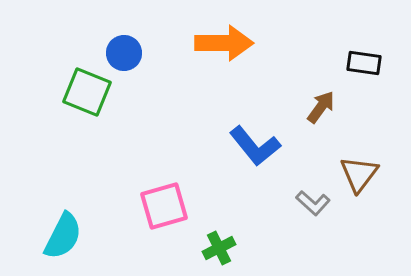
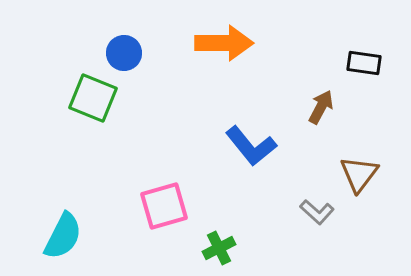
green square: moved 6 px right, 6 px down
brown arrow: rotated 8 degrees counterclockwise
blue L-shape: moved 4 px left
gray L-shape: moved 4 px right, 9 px down
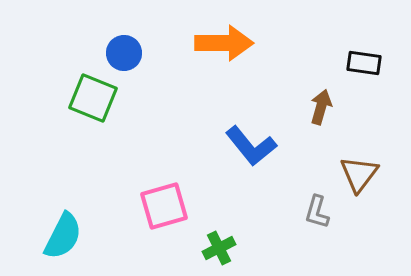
brown arrow: rotated 12 degrees counterclockwise
gray L-shape: rotated 64 degrees clockwise
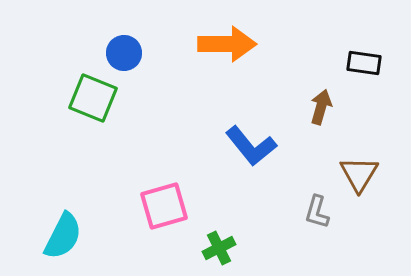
orange arrow: moved 3 px right, 1 px down
brown triangle: rotated 6 degrees counterclockwise
